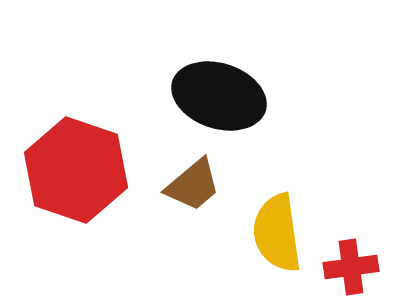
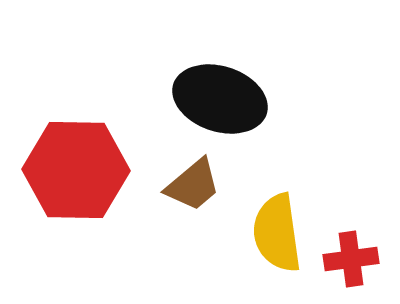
black ellipse: moved 1 px right, 3 px down
red hexagon: rotated 18 degrees counterclockwise
red cross: moved 8 px up
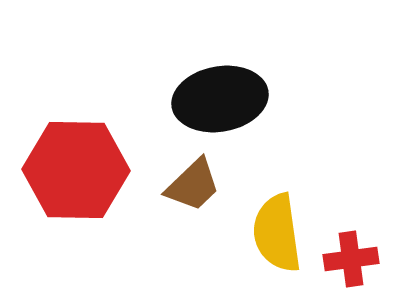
black ellipse: rotated 28 degrees counterclockwise
brown trapezoid: rotated 4 degrees counterclockwise
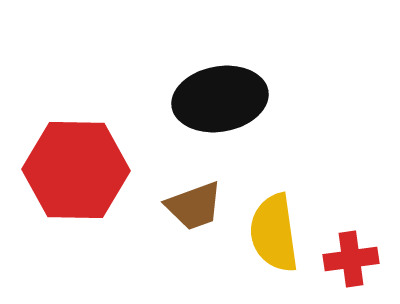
brown trapezoid: moved 1 px right, 21 px down; rotated 24 degrees clockwise
yellow semicircle: moved 3 px left
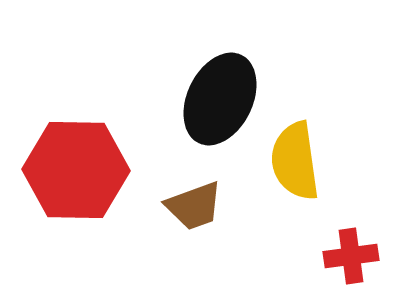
black ellipse: rotated 54 degrees counterclockwise
yellow semicircle: moved 21 px right, 72 px up
red cross: moved 3 px up
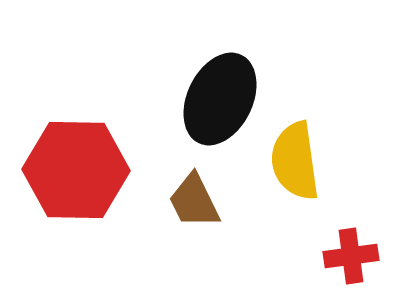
brown trapezoid: moved 5 px up; rotated 84 degrees clockwise
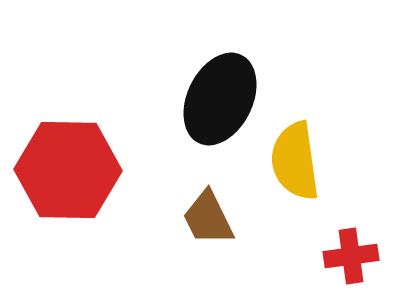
red hexagon: moved 8 px left
brown trapezoid: moved 14 px right, 17 px down
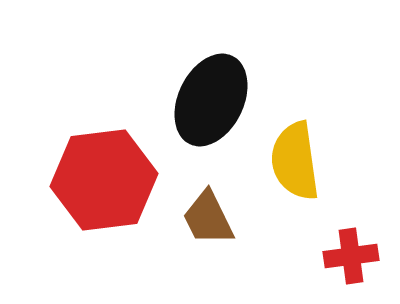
black ellipse: moved 9 px left, 1 px down
red hexagon: moved 36 px right, 10 px down; rotated 8 degrees counterclockwise
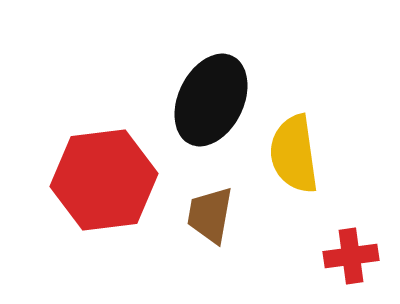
yellow semicircle: moved 1 px left, 7 px up
brown trapezoid: moved 2 px right, 3 px up; rotated 36 degrees clockwise
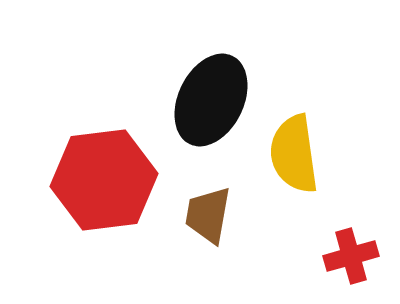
brown trapezoid: moved 2 px left
red cross: rotated 8 degrees counterclockwise
